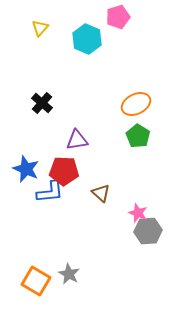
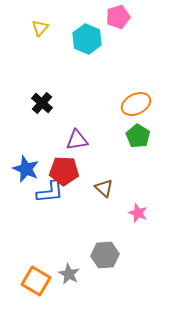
brown triangle: moved 3 px right, 5 px up
gray hexagon: moved 43 px left, 24 px down
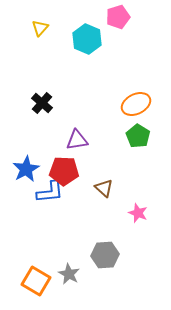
blue star: rotated 20 degrees clockwise
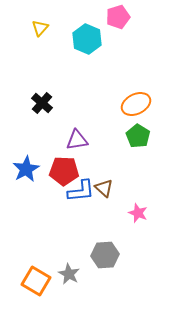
blue L-shape: moved 31 px right, 1 px up
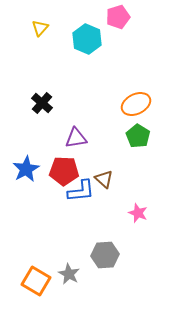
purple triangle: moved 1 px left, 2 px up
brown triangle: moved 9 px up
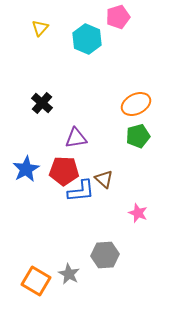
green pentagon: rotated 25 degrees clockwise
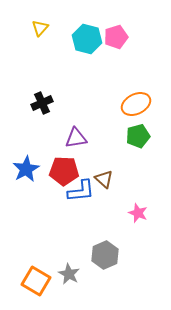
pink pentagon: moved 2 px left, 20 px down
cyan hexagon: rotated 8 degrees counterclockwise
black cross: rotated 25 degrees clockwise
gray hexagon: rotated 20 degrees counterclockwise
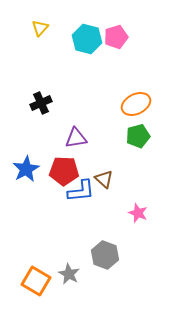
black cross: moved 1 px left
gray hexagon: rotated 16 degrees counterclockwise
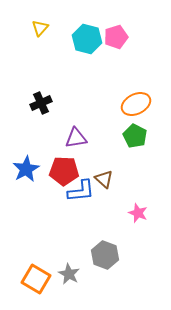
green pentagon: moved 3 px left; rotated 30 degrees counterclockwise
orange square: moved 2 px up
